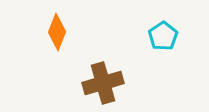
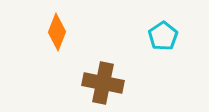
brown cross: rotated 27 degrees clockwise
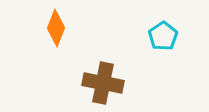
orange diamond: moved 1 px left, 4 px up
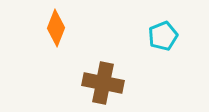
cyan pentagon: rotated 12 degrees clockwise
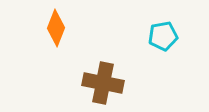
cyan pentagon: rotated 12 degrees clockwise
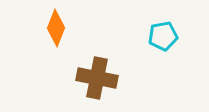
brown cross: moved 6 px left, 5 px up
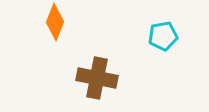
orange diamond: moved 1 px left, 6 px up
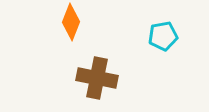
orange diamond: moved 16 px right
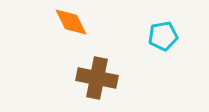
orange diamond: rotated 48 degrees counterclockwise
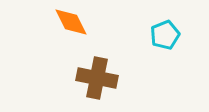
cyan pentagon: moved 2 px right, 1 px up; rotated 12 degrees counterclockwise
